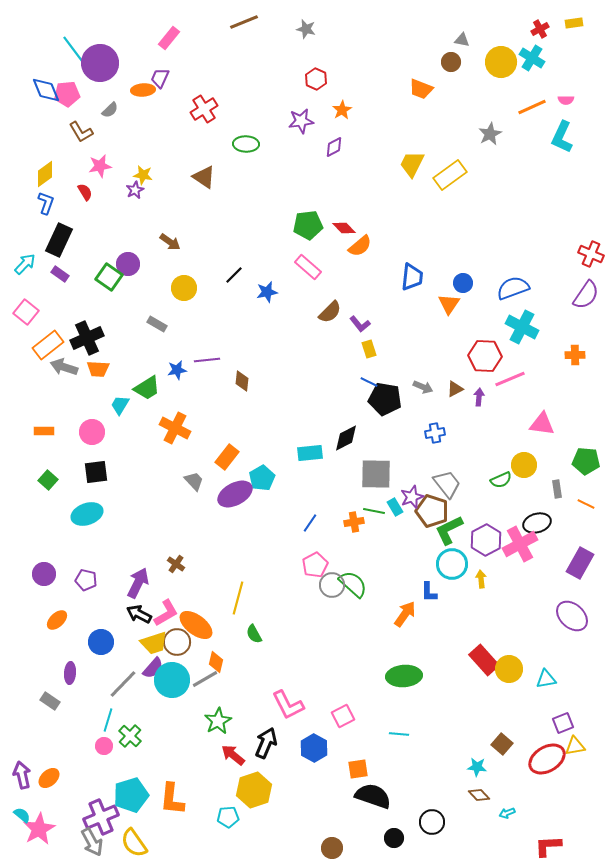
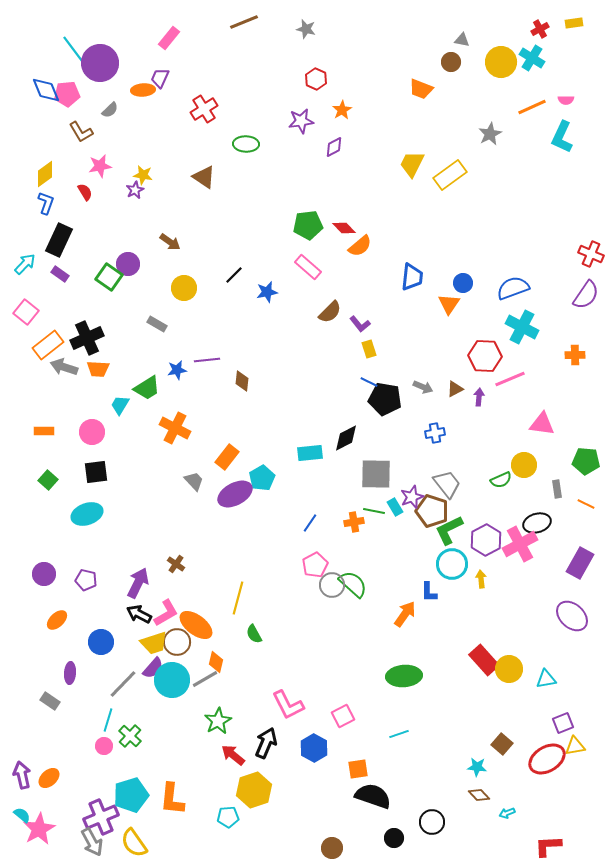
cyan line at (399, 734): rotated 24 degrees counterclockwise
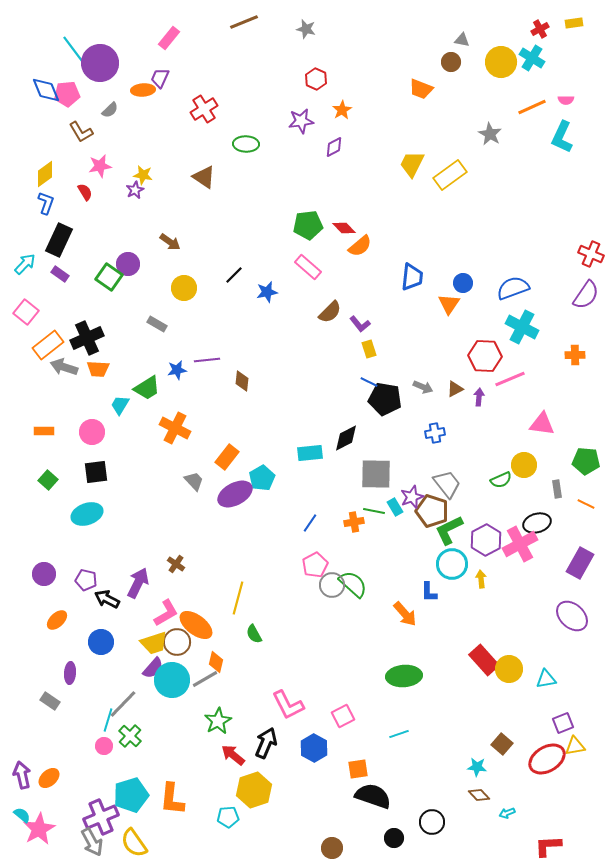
gray star at (490, 134): rotated 15 degrees counterclockwise
black arrow at (139, 614): moved 32 px left, 15 px up
orange arrow at (405, 614): rotated 104 degrees clockwise
gray line at (123, 684): moved 20 px down
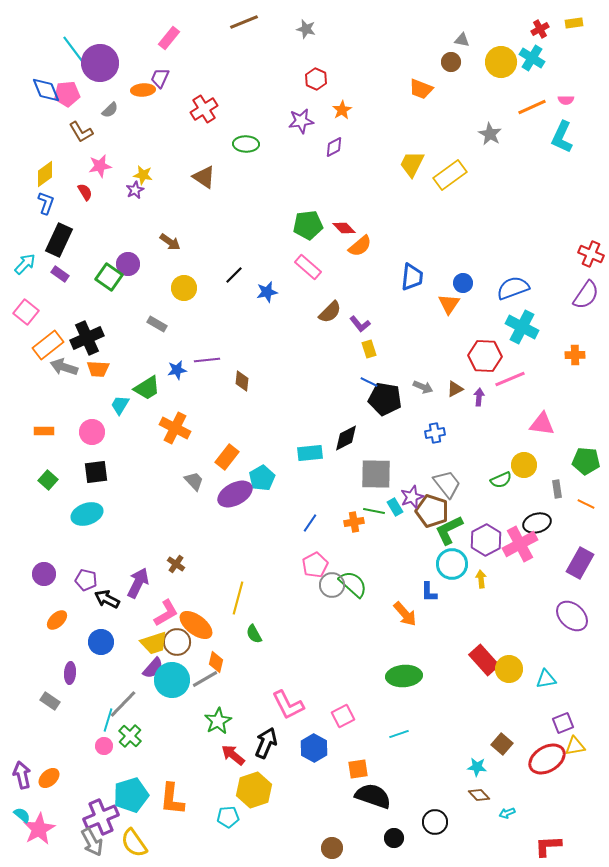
black circle at (432, 822): moved 3 px right
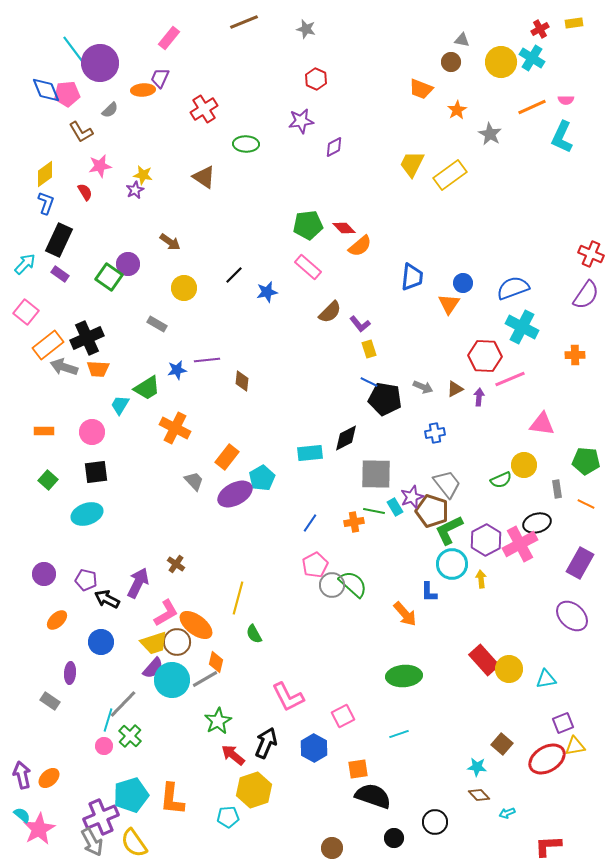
orange star at (342, 110): moved 115 px right
pink L-shape at (288, 705): moved 8 px up
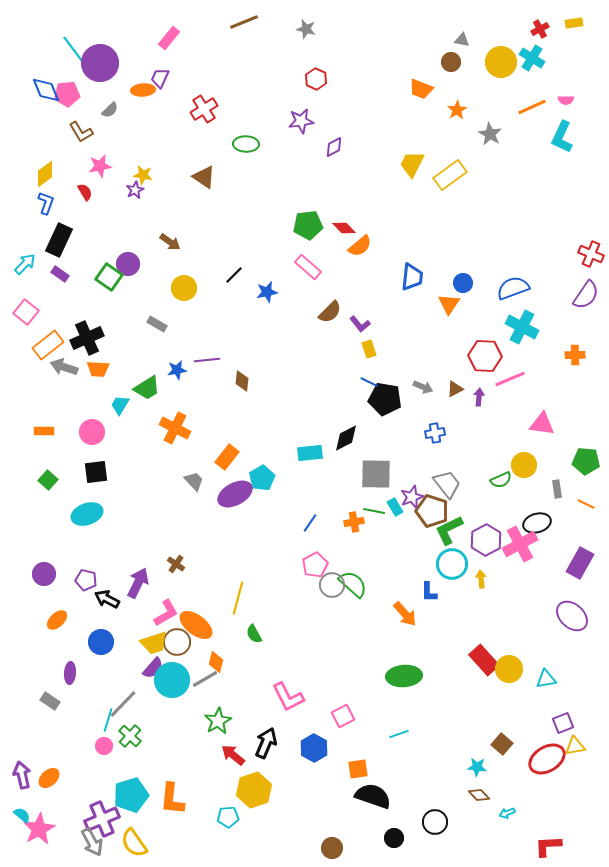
purple cross at (101, 817): moved 1 px right, 2 px down
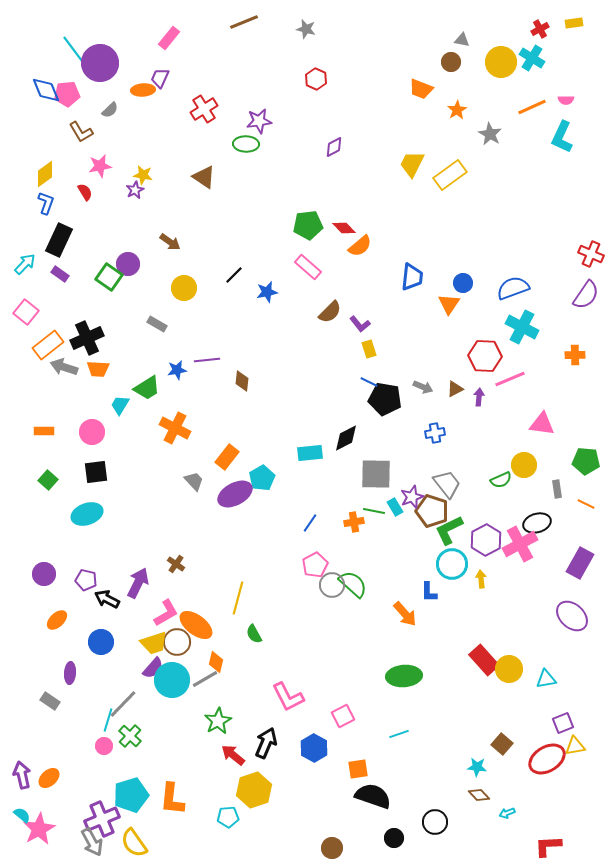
purple star at (301, 121): moved 42 px left
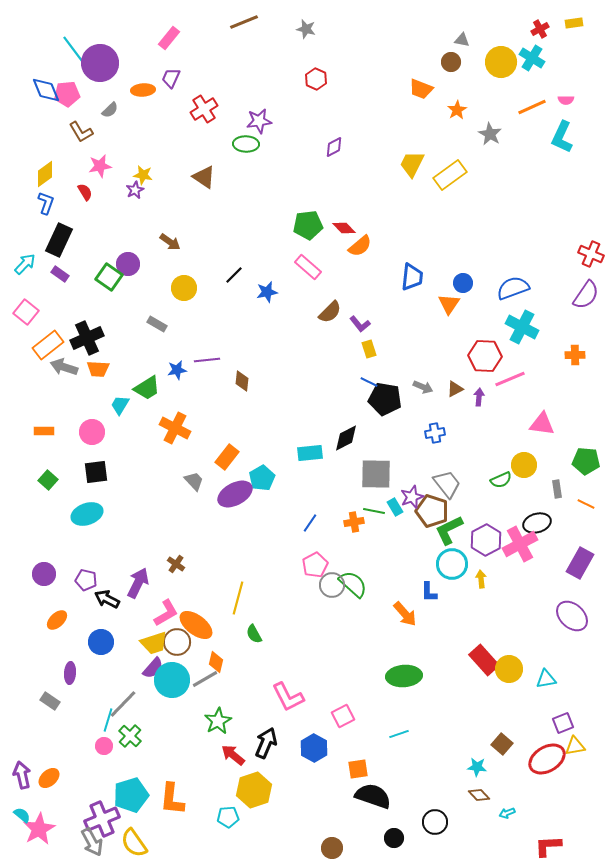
purple trapezoid at (160, 78): moved 11 px right
